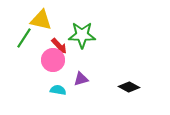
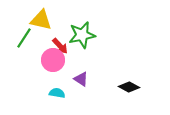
green star: rotated 12 degrees counterclockwise
red arrow: moved 1 px right
purple triangle: rotated 49 degrees clockwise
cyan semicircle: moved 1 px left, 3 px down
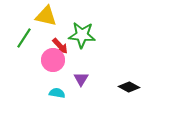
yellow triangle: moved 5 px right, 4 px up
green star: rotated 16 degrees clockwise
purple triangle: rotated 28 degrees clockwise
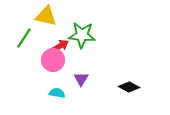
red arrow: rotated 78 degrees counterclockwise
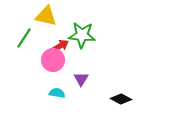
black diamond: moved 8 px left, 12 px down
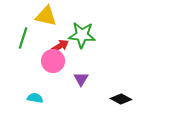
green line: moved 1 px left; rotated 15 degrees counterclockwise
pink circle: moved 1 px down
cyan semicircle: moved 22 px left, 5 px down
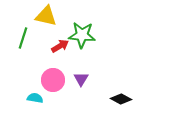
pink circle: moved 19 px down
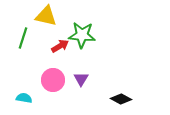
cyan semicircle: moved 11 px left
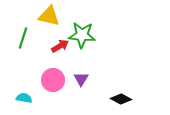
yellow triangle: moved 3 px right
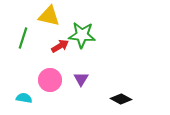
pink circle: moved 3 px left
